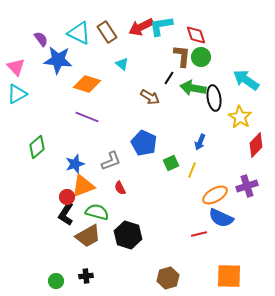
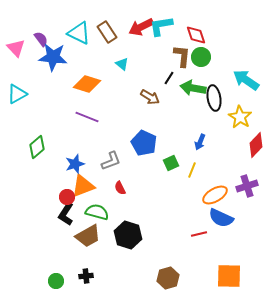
blue star at (58, 60): moved 5 px left, 3 px up
pink triangle at (16, 67): moved 19 px up
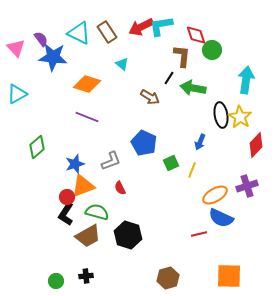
green circle at (201, 57): moved 11 px right, 7 px up
cyan arrow at (246, 80): rotated 64 degrees clockwise
black ellipse at (214, 98): moved 7 px right, 17 px down
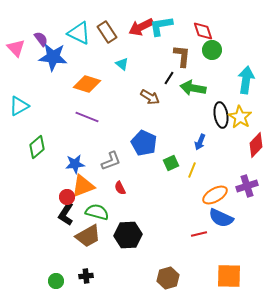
red diamond at (196, 35): moved 7 px right, 4 px up
cyan triangle at (17, 94): moved 2 px right, 12 px down
blue star at (75, 164): rotated 12 degrees clockwise
black hexagon at (128, 235): rotated 20 degrees counterclockwise
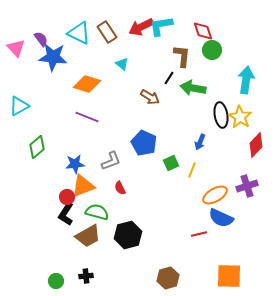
black hexagon at (128, 235): rotated 12 degrees counterclockwise
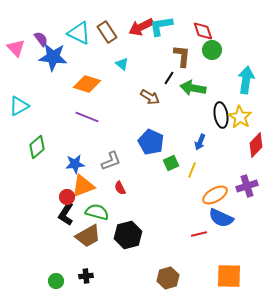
blue pentagon at (144, 143): moved 7 px right, 1 px up
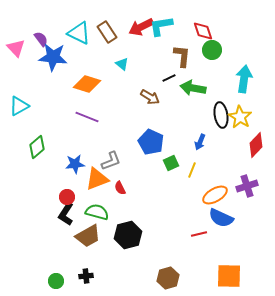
black line at (169, 78): rotated 32 degrees clockwise
cyan arrow at (246, 80): moved 2 px left, 1 px up
orange triangle at (83, 186): moved 14 px right, 7 px up
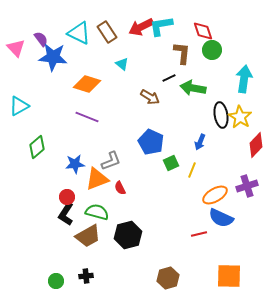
brown L-shape at (182, 56): moved 3 px up
